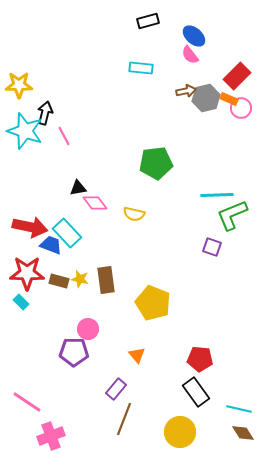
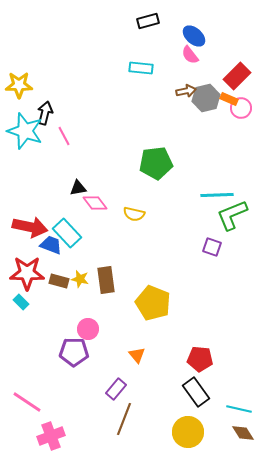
yellow circle at (180, 432): moved 8 px right
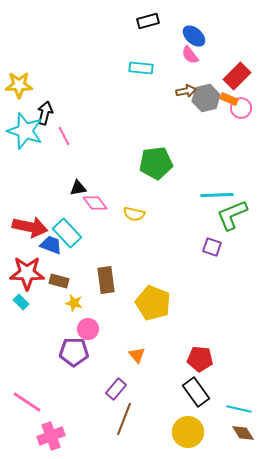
yellow star at (80, 279): moved 6 px left, 24 px down
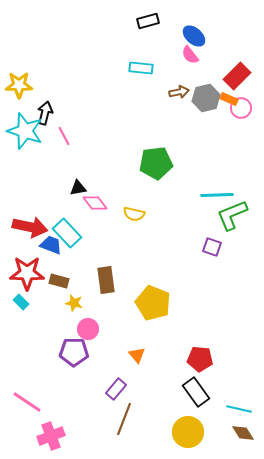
brown arrow at (186, 91): moved 7 px left, 1 px down
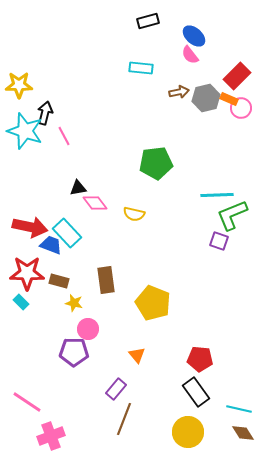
purple square at (212, 247): moved 7 px right, 6 px up
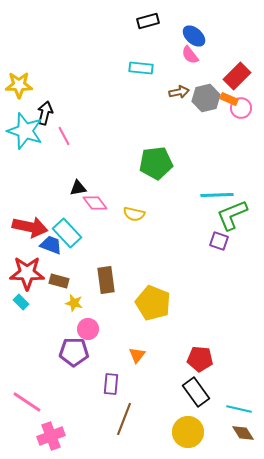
orange triangle at (137, 355): rotated 18 degrees clockwise
purple rectangle at (116, 389): moved 5 px left, 5 px up; rotated 35 degrees counterclockwise
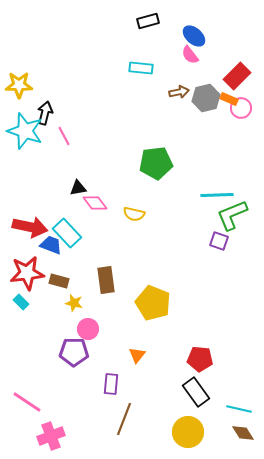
red star at (27, 273): rotated 8 degrees counterclockwise
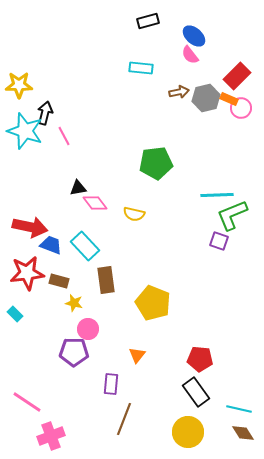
cyan rectangle at (67, 233): moved 18 px right, 13 px down
cyan rectangle at (21, 302): moved 6 px left, 12 px down
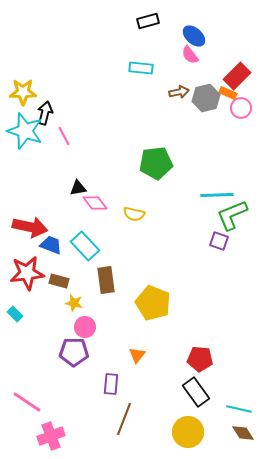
yellow star at (19, 85): moved 4 px right, 7 px down
orange rectangle at (229, 99): moved 1 px left, 6 px up
pink circle at (88, 329): moved 3 px left, 2 px up
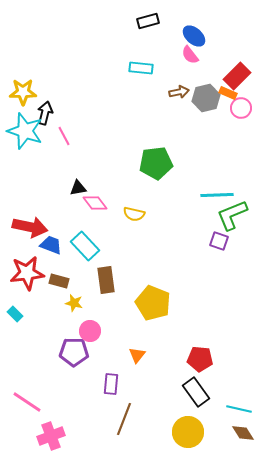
pink circle at (85, 327): moved 5 px right, 4 px down
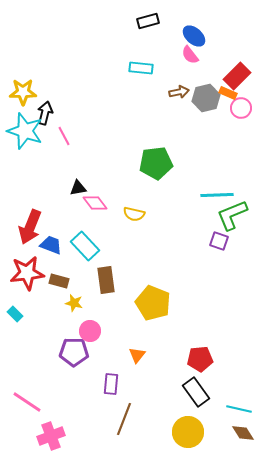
red arrow at (30, 227): rotated 100 degrees clockwise
red pentagon at (200, 359): rotated 10 degrees counterclockwise
